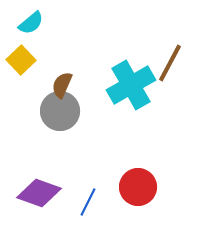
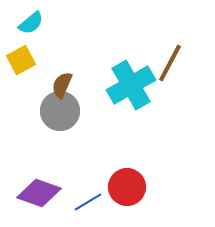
yellow square: rotated 16 degrees clockwise
red circle: moved 11 px left
blue line: rotated 32 degrees clockwise
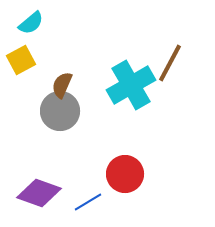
red circle: moved 2 px left, 13 px up
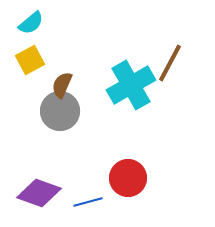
yellow square: moved 9 px right
red circle: moved 3 px right, 4 px down
blue line: rotated 16 degrees clockwise
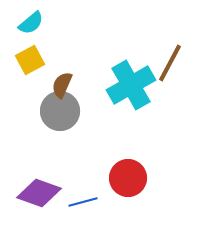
blue line: moved 5 px left
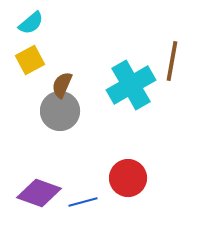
brown line: moved 2 px right, 2 px up; rotated 18 degrees counterclockwise
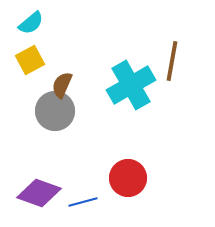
gray circle: moved 5 px left
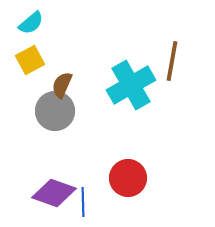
purple diamond: moved 15 px right
blue line: rotated 76 degrees counterclockwise
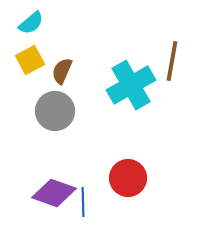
brown semicircle: moved 14 px up
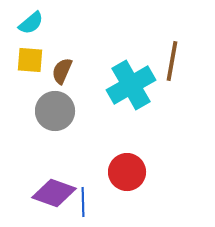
yellow square: rotated 32 degrees clockwise
red circle: moved 1 px left, 6 px up
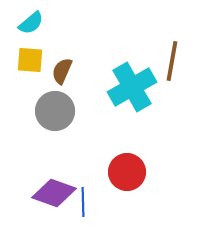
cyan cross: moved 1 px right, 2 px down
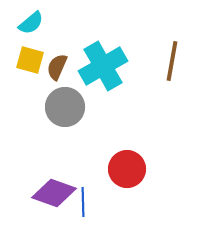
yellow square: rotated 12 degrees clockwise
brown semicircle: moved 5 px left, 4 px up
cyan cross: moved 29 px left, 21 px up
gray circle: moved 10 px right, 4 px up
red circle: moved 3 px up
